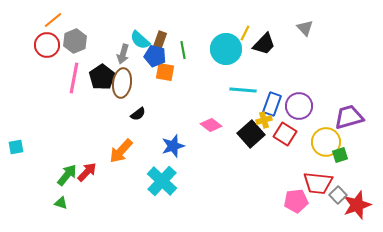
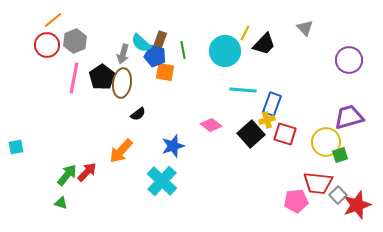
cyan semicircle: moved 1 px right, 3 px down
cyan circle: moved 1 px left, 2 px down
purple circle: moved 50 px right, 46 px up
yellow cross: moved 3 px right
red square: rotated 15 degrees counterclockwise
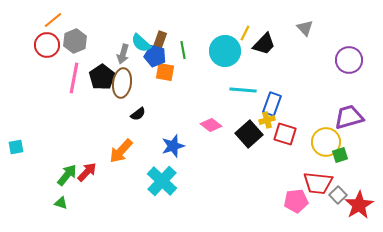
black square: moved 2 px left
red star: moved 2 px right; rotated 12 degrees counterclockwise
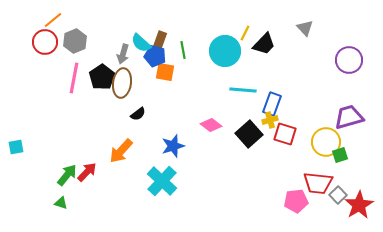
red circle: moved 2 px left, 3 px up
yellow cross: moved 3 px right
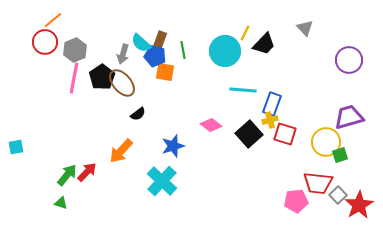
gray hexagon: moved 9 px down
brown ellipse: rotated 48 degrees counterclockwise
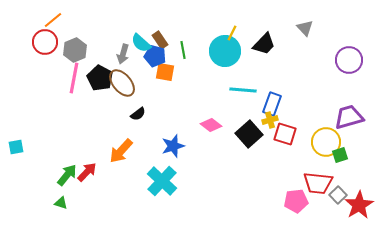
yellow line: moved 13 px left
brown rectangle: rotated 54 degrees counterclockwise
black pentagon: moved 2 px left, 1 px down; rotated 10 degrees counterclockwise
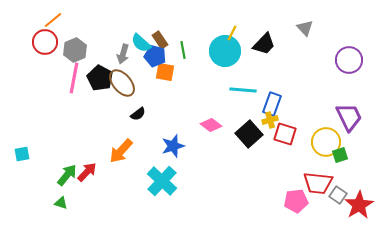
purple trapezoid: rotated 80 degrees clockwise
cyan square: moved 6 px right, 7 px down
gray square: rotated 12 degrees counterclockwise
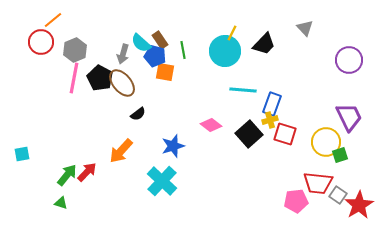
red circle: moved 4 px left
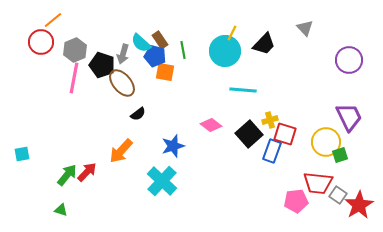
black pentagon: moved 2 px right, 13 px up; rotated 10 degrees counterclockwise
blue rectangle: moved 47 px down
green triangle: moved 7 px down
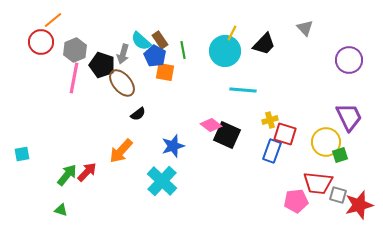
cyan semicircle: moved 2 px up
blue pentagon: rotated 15 degrees clockwise
black square: moved 22 px left, 1 px down; rotated 24 degrees counterclockwise
gray square: rotated 18 degrees counterclockwise
red star: rotated 16 degrees clockwise
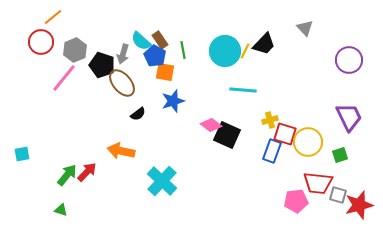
orange line: moved 3 px up
yellow line: moved 13 px right, 18 px down
pink line: moved 10 px left; rotated 28 degrees clockwise
yellow circle: moved 18 px left
blue star: moved 45 px up
orange arrow: rotated 60 degrees clockwise
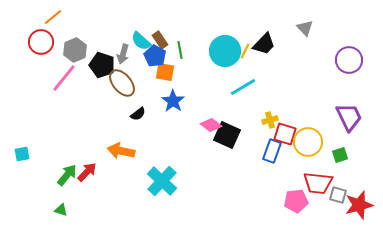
green line: moved 3 px left
cyan line: moved 3 px up; rotated 36 degrees counterclockwise
blue star: rotated 20 degrees counterclockwise
